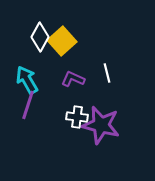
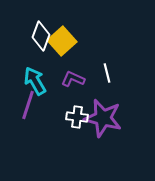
white diamond: moved 1 px right, 1 px up; rotated 8 degrees counterclockwise
cyan arrow: moved 8 px right, 1 px down
purple star: moved 2 px right, 7 px up
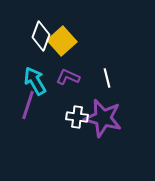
white line: moved 5 px down
purple L-shape: moved 5 px left, 2 px up
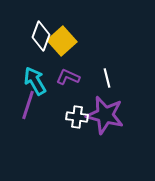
purple star: moved 2 px right, 3 px up
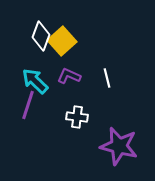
purple L-shape: moved 1 px right, 1 px up
cyan arrow: rotated 16 degrees counterclockwise
purple star: moved 14 px right, 31 px down
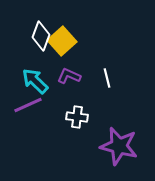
purple line: rotated 48 degrees clockwise
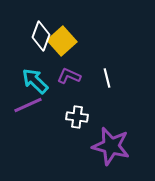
purple star: moved 8 px left
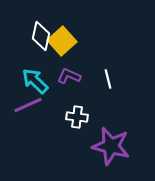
white diamond: rotated 8 degrees counterclockwise
white line: moved 1 px right, 1 px down
